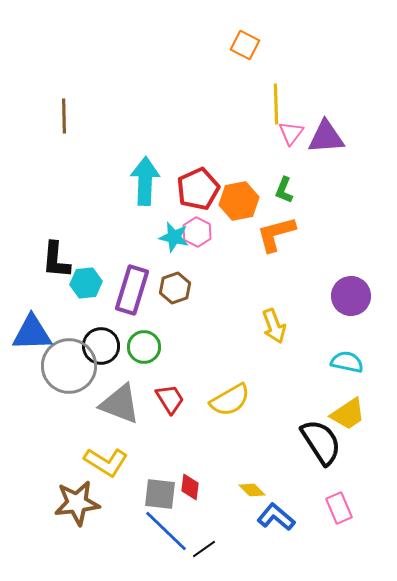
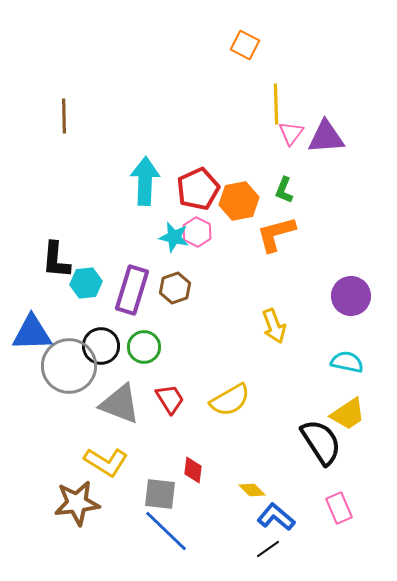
red diamond: moved 3 px right, 17 px up
black line: moved 64 px right
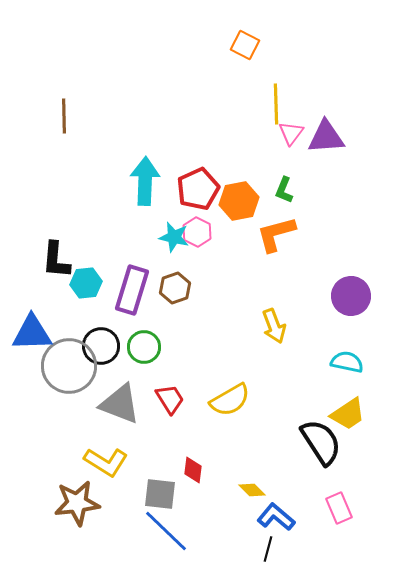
black line: rotated 40 degrees counterclockwise
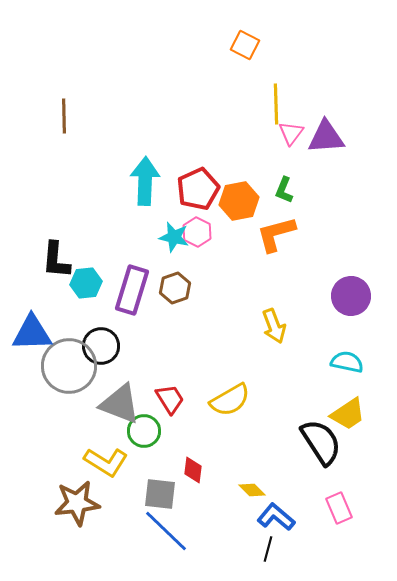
green circle: moved 84 px down
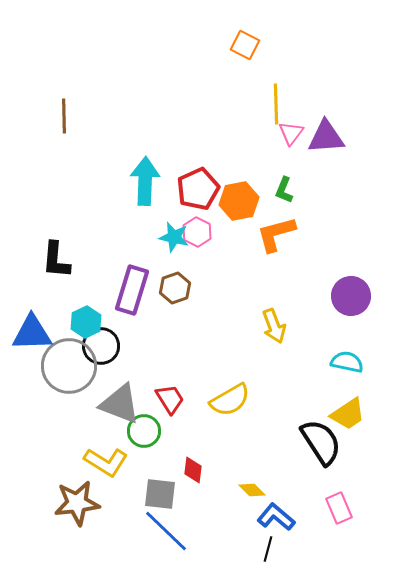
cyan hexagon: moved 39 px down; rotated 20 degrees counterclockwise
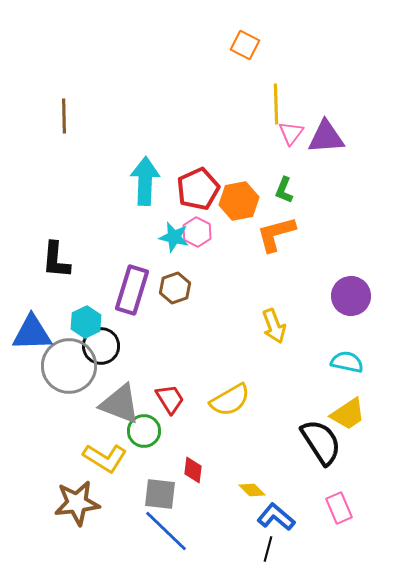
yellow L-shape: moved 1 px left, 4 px up
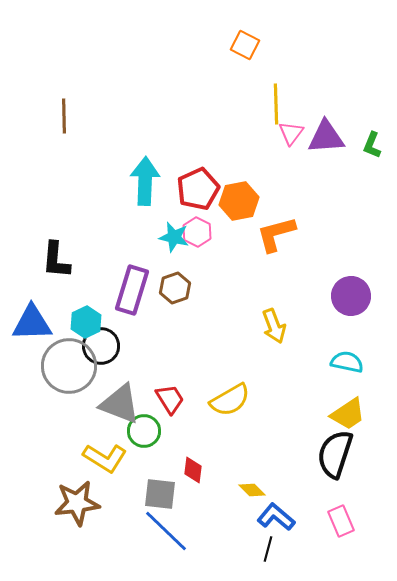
green L-shape: moved 88 px right, 45 px up
blue triangle: moved 10 px up
black semicircle: moved 14 px right, 12 px down; rotated 129 degrees counterclockwise
pink rectangle: moved 2 px right, 13 px down
